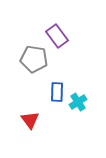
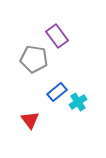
blue rectangle: rotated 48 degrees clockwise
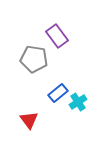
blue rectangle: moved 1 px right, 1 px down
red triangle: moved 1 px left
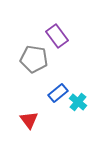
cyan cross: rotated 18 degrees counterclockwise
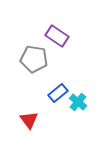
purple rectangle: rotated 20 degrees counterclockwise
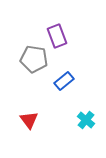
purple rectangle: rotated 35 degrees clockwise
blue rectangle: moved 6 px right, 12 px up
cyan cross: moved 8 px right, 18 px down
